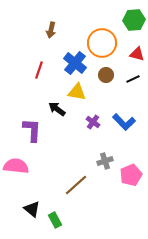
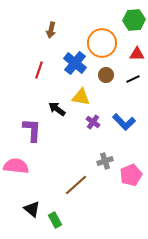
red triangle: rotated 14 degrees counterclockwise
yellow triangle: moved 4 px right, 5 px down
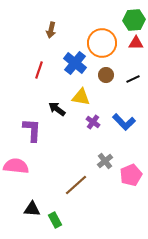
red triangle: moved 1 px left, 11 px up
gray cross: rotated 21 degrees counterclockwise
black triangle: rotated 36 degrees counterclockwise
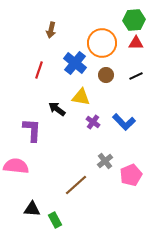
black line: moved 3 px right, 3 px up
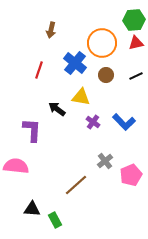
red triangle: rotated 14 degrees counterclockwise
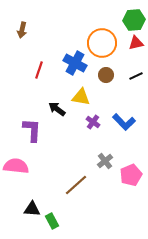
brown arrow: moved 29 px left
blue cross: rotated 10 degrees counterclockwise
green rectangle: moved 3 px left, 1 px down
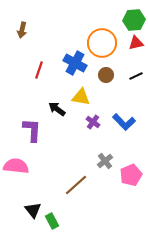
black triangle: moved 1 px right, 1 px down; rotated 48 degrees clockwise
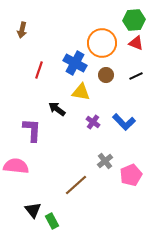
red triangle: rotated 35 degrees clockwise
yellow triangle: moved 5 px up
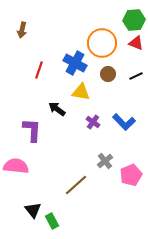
brown circle: moved 2 px right, 1 px up
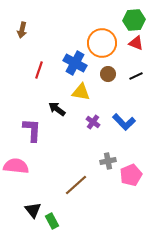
gray cross: moved 3 px right; rotated 28 degrees clockwise
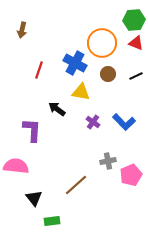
black triangle: moved 1 px right, 12 px up
green rectangle: rotated 70 degrees counterclockwise
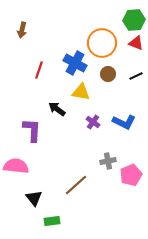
blue L-shape: rotated 20 degrees counterclockwise
